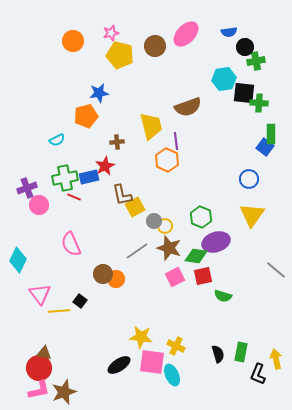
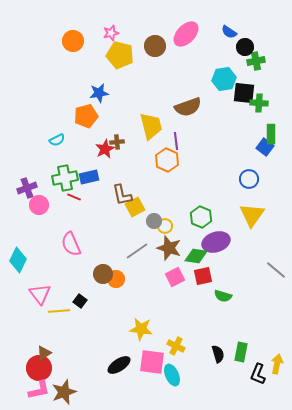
blue semicircle at (229, 32): rotated 42 degrees clockwise
red star at (105, 166): moved 17 px up
yellow star at (141, 337): moved 8 px up
brown triangle at (44, 353): rotated 42 degrees counterclockwise
yellow arrow at (276, 359): moved 1 px right, 5 px down; rotated 24 degrees clockwise
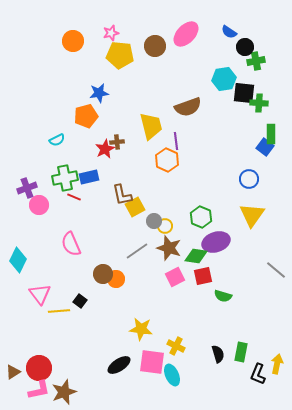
yellow pentagon at (120, 55): rotated 8 degrees counterclockwise
brown triangle at (44, 353): moved 31 px left, 19 px down
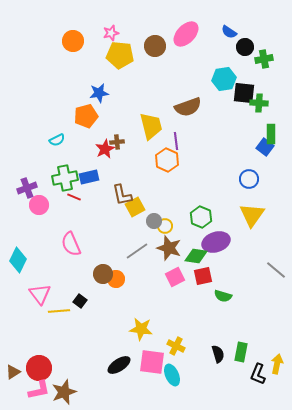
green cross at (256, 61): moved 8 px right, 2 px up
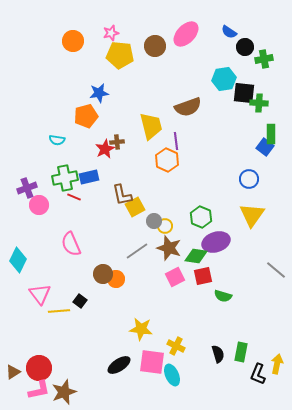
cyan semicircle at (57, 140): rotated 35 degrees clockwise
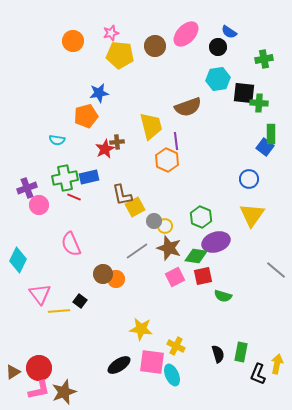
black circle at (245, 47): moved 27 px left
cyan hexagon at (224, 79): moved 6 px left
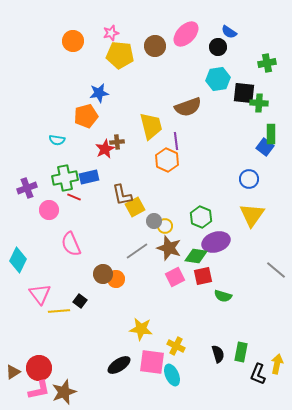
green cross at (264, 59): moved 3 px right, 4 px down
pink circle at (39, 205): moved 10 px right, 5 px down
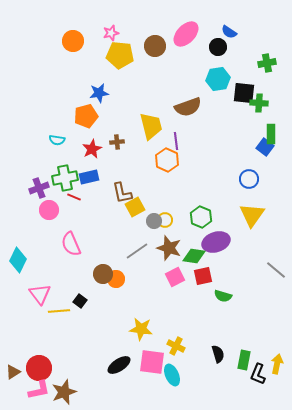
red star at (105, 149): moved 13 px left
purple cross at (27, 188): moved 12 px right
brown L-shape at (122, 195): moved 2 px up
yellow circle at (165, 226): moved 6 px up
green diamond at (196, 256): moved 2 px left
green rectangle at (241, 352): moved 3 px right, 8 px down
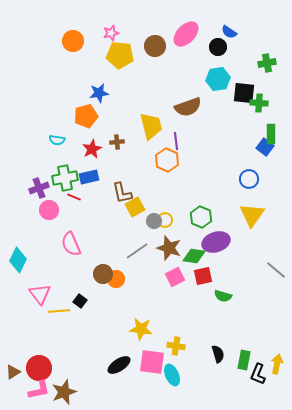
yellow cross at (176, 346): rotated 18 degrees counterclockwise
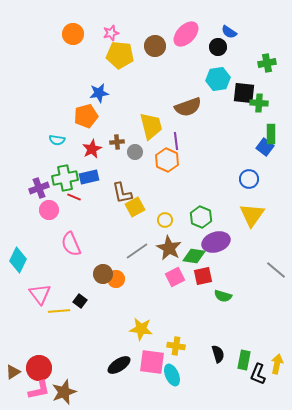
orange circle at (73, 41): moved 7 px up
gray circle at (154, 221): moved 19 px left, 69 px up
brown star at (169, 248): rotated 10 degrees clockwise
